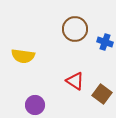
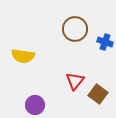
red triangle: rotated 36 degrees clockwise
brown square: moved 4 px left
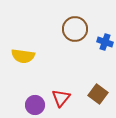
red triangle: moved 14 px left, 17 px down
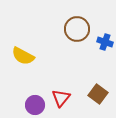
brown circle: moved 2 px right
yellow semicircle: rotated 20 degrees clockwise
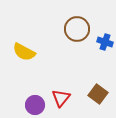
yellow semicircle: moved 1 px right, 4 px up
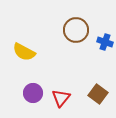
brown circle: moved 1 px left, 1 px down
purple circle: moved 2 px left, 12 px up
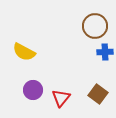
brown circle: moved 19 px right, 4 px up
blue cross: moved 10 px down; rotated 21 degrees counterclockwise
purple circle: moved 3 px up
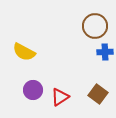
red triangle: moved 1 px left, 1 px up; rotated 18 degrees clockwise
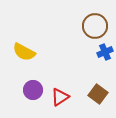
blue cross: rotated 21 degrees counterclockwise
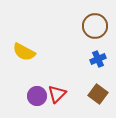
blue cross: moved 7 px left, 7 px down
purple circle: moved 4 px right, 6 px down
red triangle: moved 3 px left, 3 px up; rotated 12 degrees counterclockwise
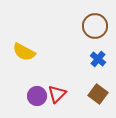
blue cross: rotated 28 degrees counterclockwise
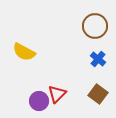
purple circle: moved 2 px right, 5 px down
